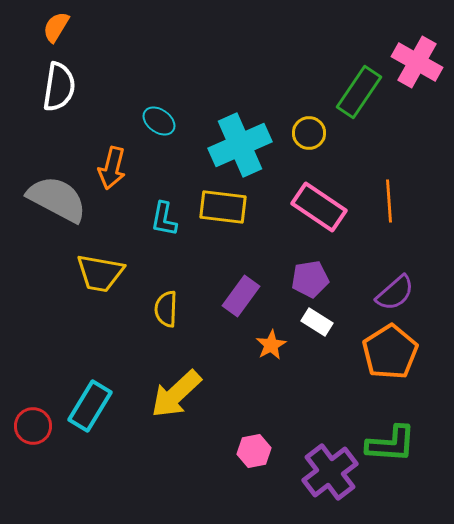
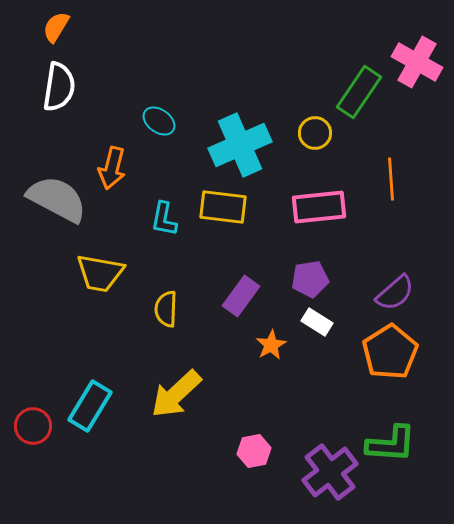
yellow circle: moved 6 px right
orange line: moved 2 px right, 22 px up
pink rectangle: rotated 40 degrees counterclockwise
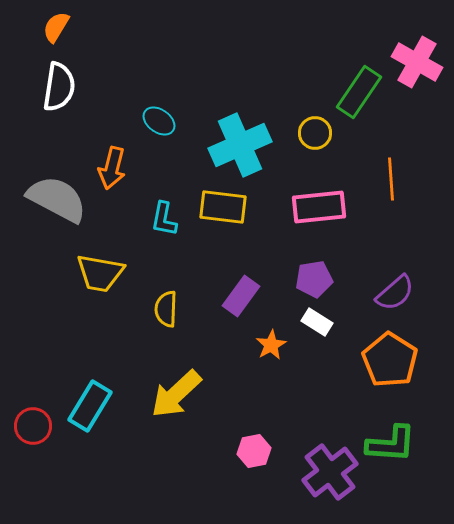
purple pentagon: moved 4 px right
orange pentagon: moved 8 px down; rotated 8 degrees counterclockwise
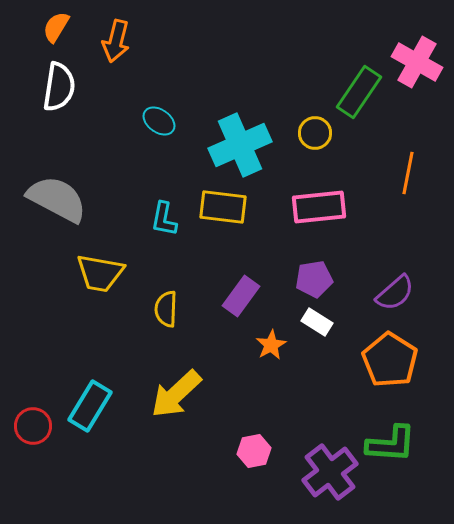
orange arrow: moved 4 px right, 127 px up
orange line: moved 17 px right, 6 px up; rotated 15 degrees clockwise
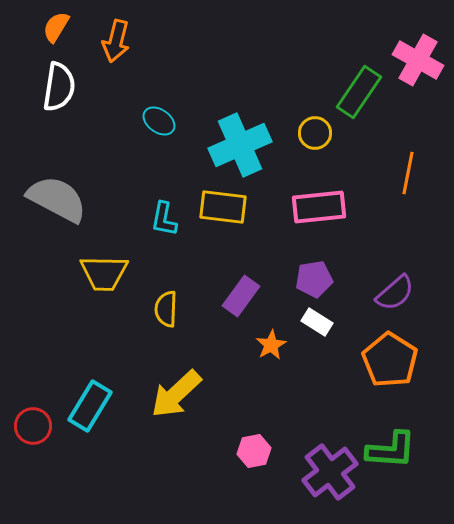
pink cross: moved 1 px right, 2 px up
yellow trapezoid: moved 4 px right; rotated 9 degrees counterclockwise
green L-shape: moved 6 px down
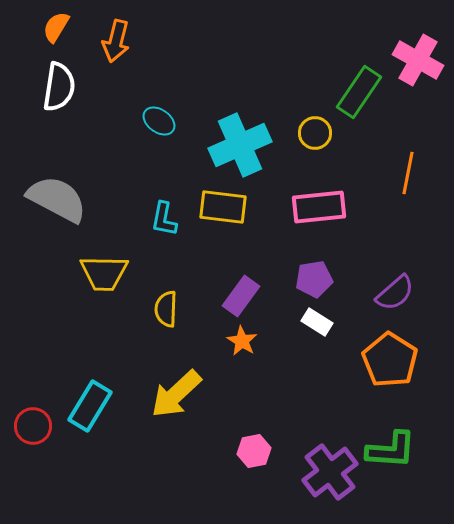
orange star: moved 29 px left, 4 px up; rotated 12 degrees counterclockwise
